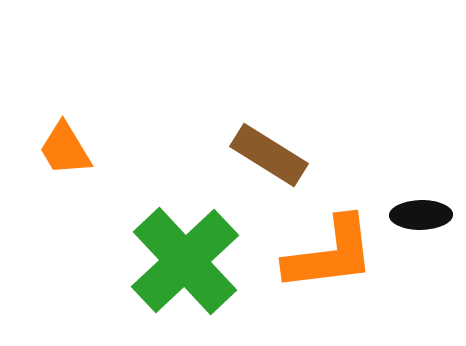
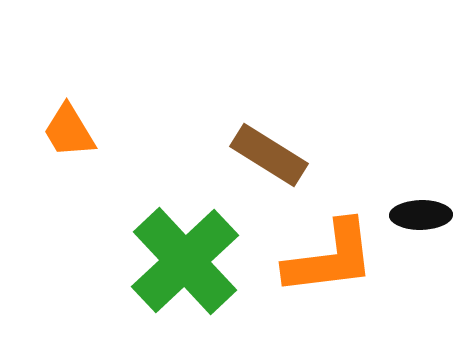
orange trapezoid: moved 4 px right, 18 px up
orange L-shape: moved 4 px down
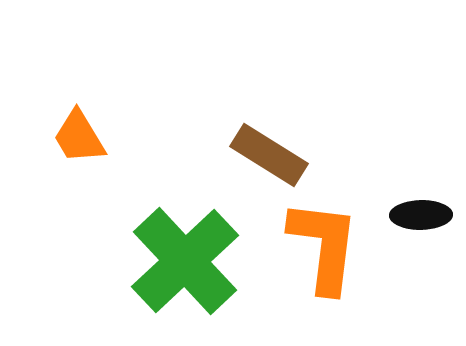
orange trapezoid: moved 10 px right, 6 px down
orange L-shape: moved 6 px left, 12 px up; rotated 76 degrees counterclockwise
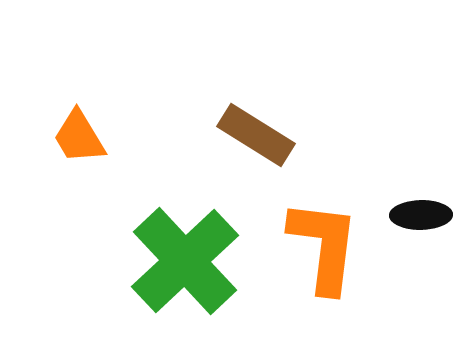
brown rectangle: moved 13 px left, 20 px up
